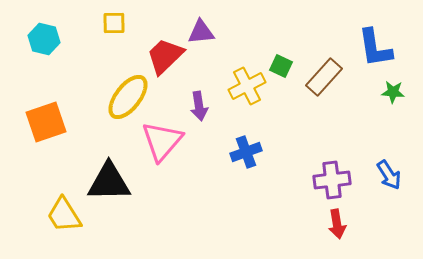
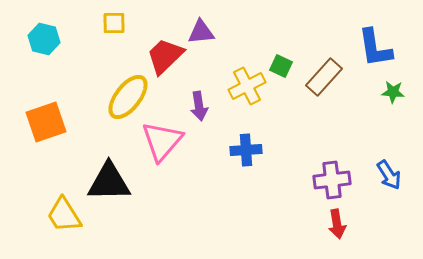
blue cross: moved 2 px up; rotated 16 degrees clockwise
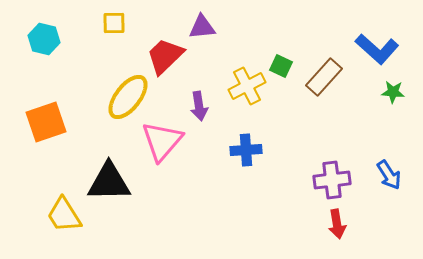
purple triangle: moved 1 px right, 5 px up
blue L-shape: moved 2 px right, 1 px down; rotated 39 degrees counterclockwise
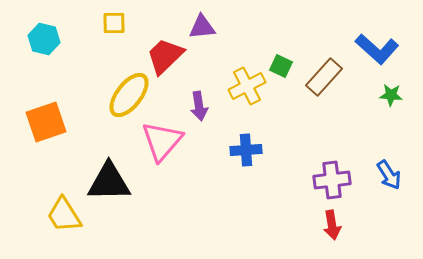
green star: moved 2 px left, 3 px down
yellow ellipse: moved 1 px right, 2 px up
red arrow: moved 5 px left, 1 px down
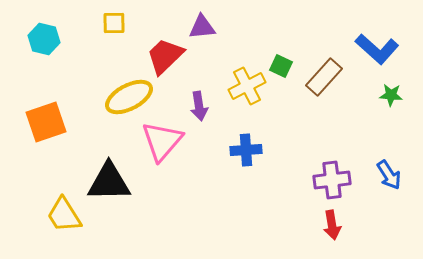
yellow ellipse: moved 2 px down; rotated 24 degrees clockwise
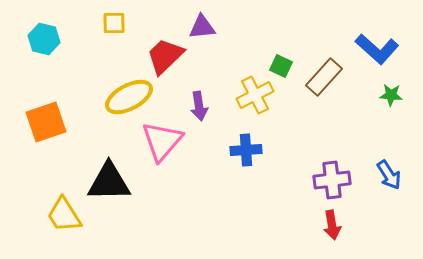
yellow cross: moved 8 px right, 9 px down
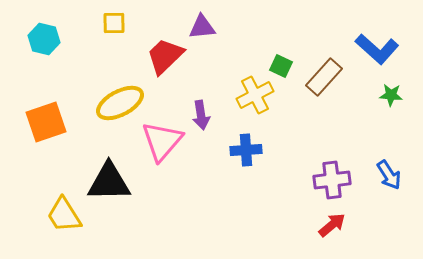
yellow ellipse: moved 9 px left, 6 px down
purple arrow: moved 2 px right, 9 px down
red arrow: rotated 120 degrees counterclockwise
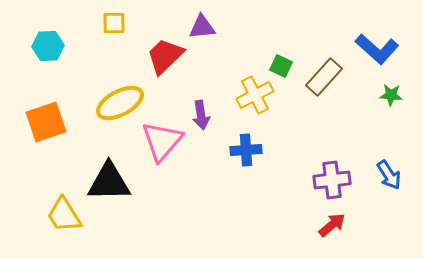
cyan hexagon: moved 4 px right, 7 px down; rotated 16 degrees counterclockwise
